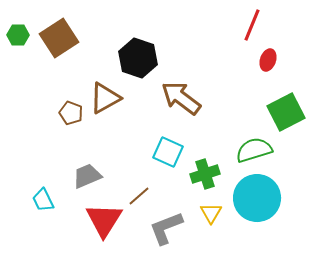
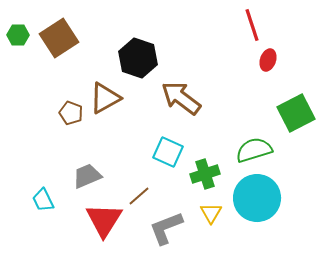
red line: rotated 40 degrees counterclockwise
green square: moved 10 px right, 1 px down
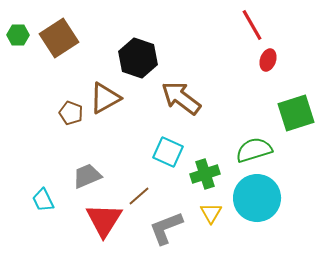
red line: rotated 12 degrees counterclockwise
green square: rotated 9 degrees clockwise
